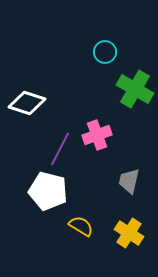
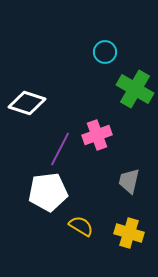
white pentagon: moved 1 px down; rotated 21 degrees counterclockwise
yellow cross: rotated 16 degrees counterclockwise
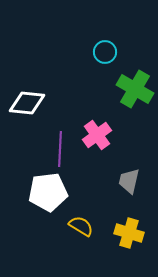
white diamond: rotated 12 degrees counterclockwise
pink cross: rotated 16 degrees counterclockwise
purple line: rotated 24 degrees counterclockwise
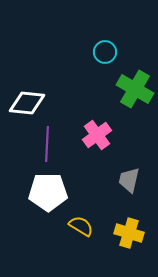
purple line: moved 13 px left, 5 px up
gray trapezoid: moved 1 px up
white pentagon: rotated 6 degrees clockwise
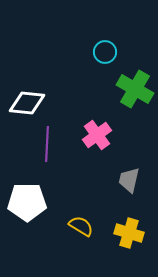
white pentagon: moved 21 px left, 10 px down
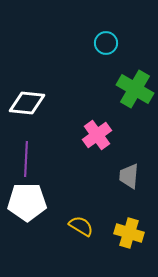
cyan circle: moved 1 px right, 9 px up
purple line: moved 21 px left, 15 px down
gray trapezoid: moved 4 px up; rotated 8 degrees counterclockwise
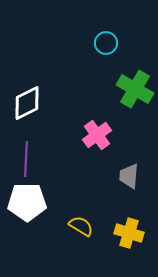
white diamond: rotated 33 degrees counterclockwise
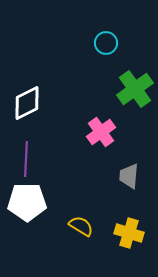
green cross: rotated 24 degrees clockwise
pink cross: moved 4 px right, 3 px up
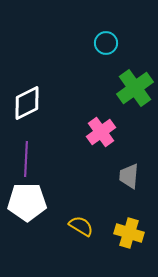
green cross: moved 1 px up
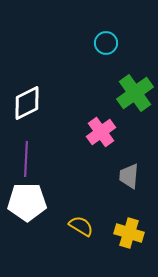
green cross: moved 5 px down
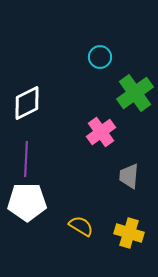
cyan circle: moved 6 px left, 14 px down
